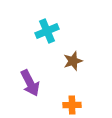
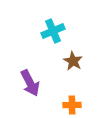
cyan cross: moved 6 px right
brown star: rotated 24 degrees counterclockwise
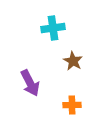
cyan cross: moved 3 px up; rotated 15 degrees clockwise
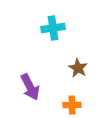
brown star: moved 5 px right, 7 px down
purple arrow: moved 4 px down
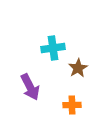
cyan cross: moved 20 px down
brown star: rotated 12 degrees clockwise
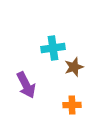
brown star: moved 4 px left, 1 px up; rotated 12 degrees clockwise
purple arrow: moved 4 px left, 2 px up
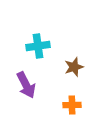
cyan cross: moved 15 px left, 2 px up
